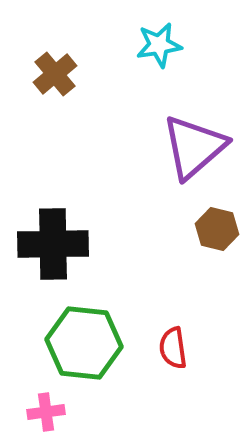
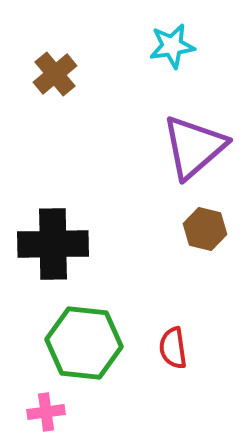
cyan star: moved 13 px right, 1 px down
brown hexagon: moved 12 px left
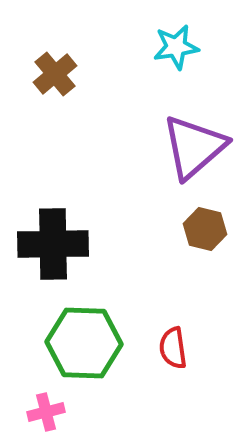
cyan star: moved 4 px right, 1 px down
green hexagon: rotated 4 degrees counterclockwise
pink cross: rotated 6 degrees counterclockwise
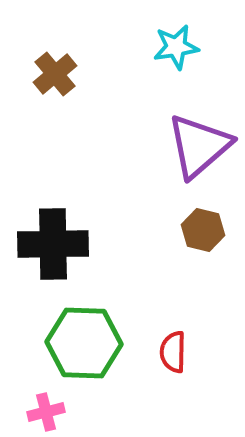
purple triangle: moved 5 px right, 1 px up
brown hexagon: moved 2 px left, 1 px down
red semicircle: moved 4 px down; rotated 9 degrees clockwise
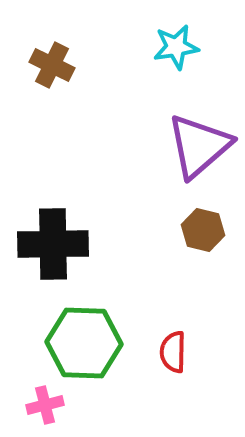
brown cross: moved 3 px left, 9 px up; rotated 24 degrees counterclockwise
pink cross: moved 1 px left, 7 px up
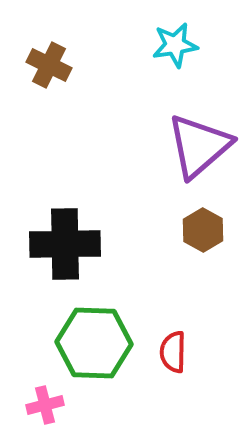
cyan star: moved 1 px left, 2 px up
brown cross: moved 3 px left
brown hexagon: rotated 15 degrees clockwise
black cross: moved 12 px right
green hexagon: moved 10 px right
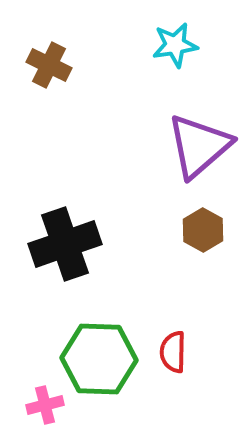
black cross: rotated 18 degrees counterclockwise
green hexagon: moved 5 px right, 16 px down
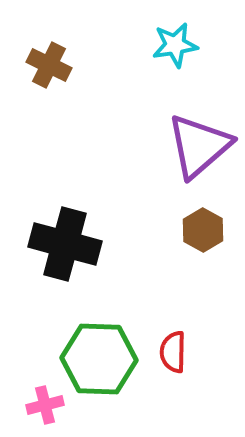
black cross: rotated 34 degrees clockwise
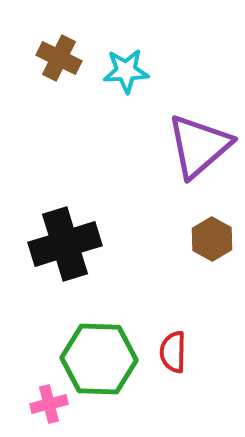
cyan star: moved 49 px left, 26 px down; rotated 6 degrees clockwise
brown cross: moved 10 px right, 7 px up
brown hexagon: moved 9 px right, 9 px down
black cross: rotated 32 degrees counterclockwise
pink cross: moved 4 px right, 1 px up
